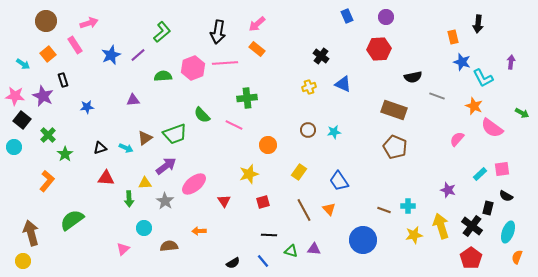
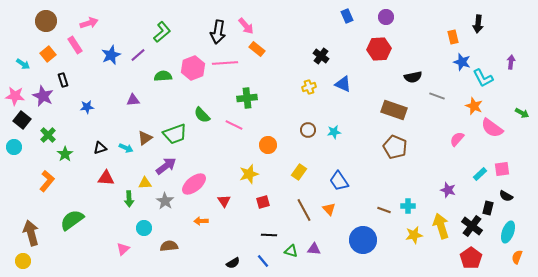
pink arrow at (257, 24): moved 11 px left, 2 px down; rotated 90 degrees counterclockwise
orange arrow at (199, 231): moved 2 px right, 10 px up
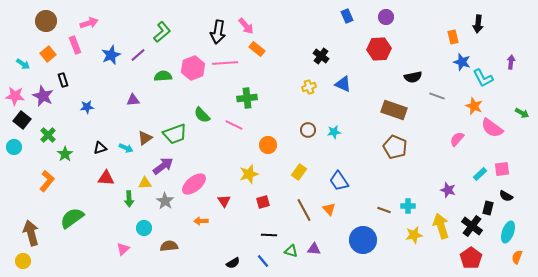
pink rectangle at (75, 45): rotated 12 degrees clockwise
purple arrow at (166, 166): moved 3 px left
green semicircle at (72, 220): moved 2 px up
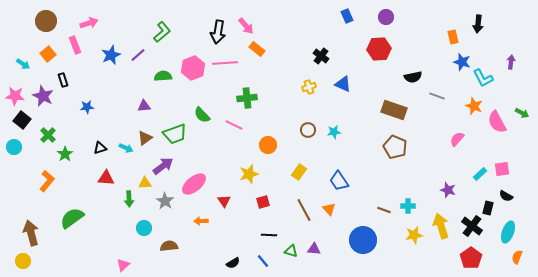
purple triangle at (133, 100): moved 11 px right, 6 px down
pink semicircle at (492, 128): moved 5 px right, 6 px up; rotated 25 degrees clockwise
pink triangle at (123, 249): moved 16 px down
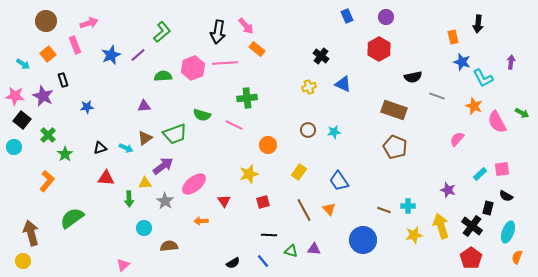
red hexagon at (379, 49): rotated 25 degrees counterclockwise
green semicircle at (202, 115): rotated 30 degrees counterclockwise
